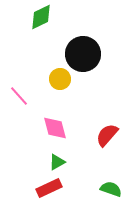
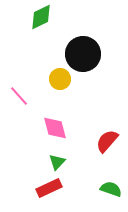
red semicircle: moved 6 px down
green triangle: rotated 18 degrees counterclockwise
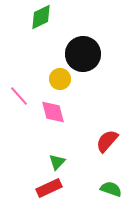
pink diamond: moved 2 px left, 16 px up
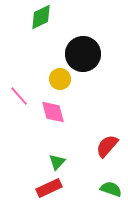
red semicircle: moved 5 px down
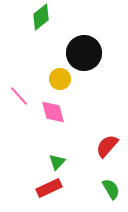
green diamond: rotated 12 degrees counterclockwise
black circle: moved 1 px right, 1 px up
green semicircle: rotated 40 degrees clockwise
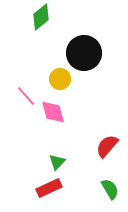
pink line: moved 7 px right
green semicircle: moved 1 px left
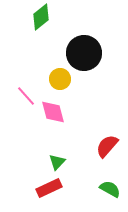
green semicircle: rotated 30 degrees counterclockwise
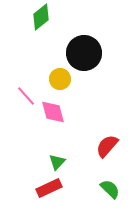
green semicircle: rotated 15 degrees clockwise
